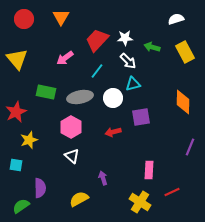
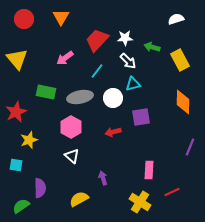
yellow rectangle: moved 5 px left, 8 px down
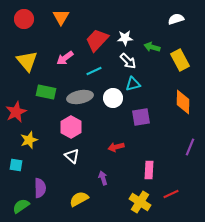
yellow triangle: moved 10 px right, 2 px down
cyan line: moved 3 px left; rotated 28 degrees clockwise
red arrow: moved 3 px right, 15 px down
red line: moved 1 px left, 2 px down
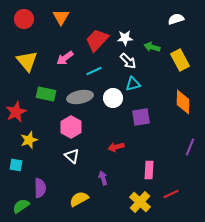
green rectangle: moved 2 px down
yellow cross: rotated 10 degrees clockwise
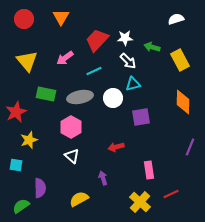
pink rectangle: rotated 12 degrees counterclockwise
